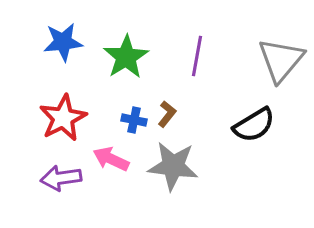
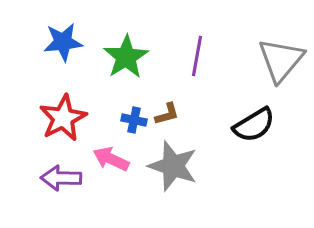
brown L-shape: rotated 36 degrees clockwise
gray star: rotated 12 degrees clockwise
purple arrow: rotated 9 degrees clockwise
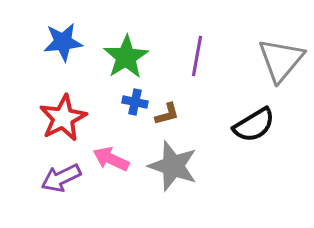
blue cross: moved 1 px right, 18 px up
purple arrow: rotated 27 degrees counterclockwise
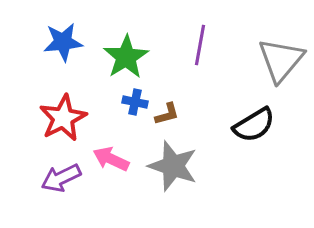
purple line: moved 3 px right, 11 px up
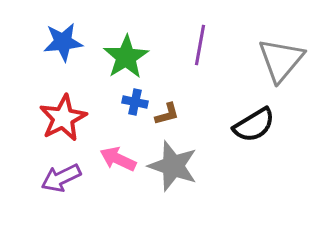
pink arrow: moved 7 px right
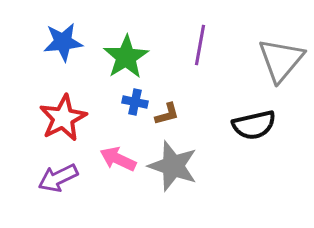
black semicircle: rotated 18 degrees clockwise
purple arrow: moved 3 px left
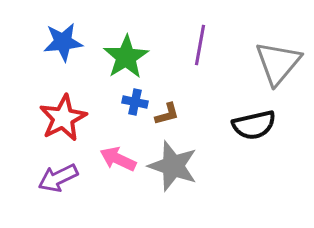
gray triangle: moved 3 px left, 3 px down
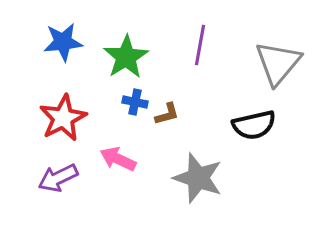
gray star: moved 25 px right, 12 px down
